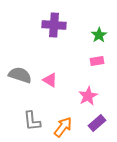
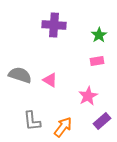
purple rectangle: moved 5 px right, 2 px up
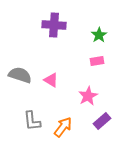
pink triangle: moved 1 px right
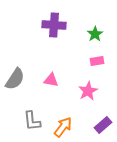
green star: moved 4 px left, 1 px up
gray semicircle: moved 5 px left, 4 px down; rotated 105 degrees clockwise
pink triangle: rotated 21 degrees counterclockwise
pink star: moved 5 px up
purple rectangle: moved 1 px right, 4 px down
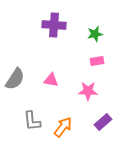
green star: rotated 21 degrees clockwise
pink star: rotated 30 degrees clockwise
purple rectangle: moved 3 px up
